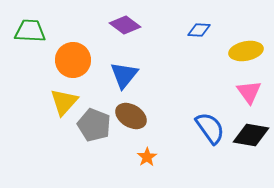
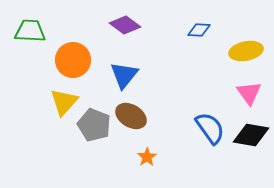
pink triangle: moved 1 px down
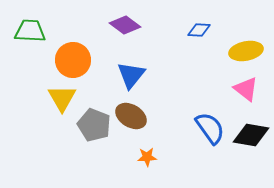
blue triangle: moved 7 px right
pink triangle: moved 3 px left, 4 px up; rotated 16 degrees counterclockwise
yellow triangle: moved 2 px left, 4 px up; rotated 12 degrees counterclockwise
orange star: rotated 30 degrees clockwise
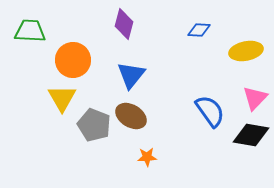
purple diamond: moved 1 px left, 1 px up; rotated 68 degrees clockwise
pink triangle: moved 9 px right, 9 px down; rotated 36 degrees clockwise
blue semicircle: moved 17 px up
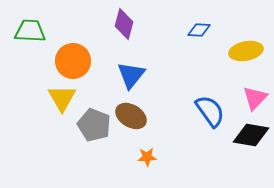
orange circle: moved 1 px down
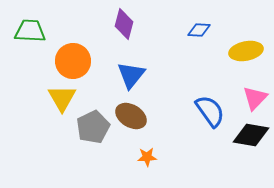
gray pentagon: moved 1 px left, 2 px down; rotated 24 degrees clockwise
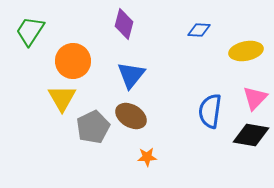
green trapezoid: rotated 60 degrees counterclockwise
blue semicircle: rotated 136 degrees counterclockwise
